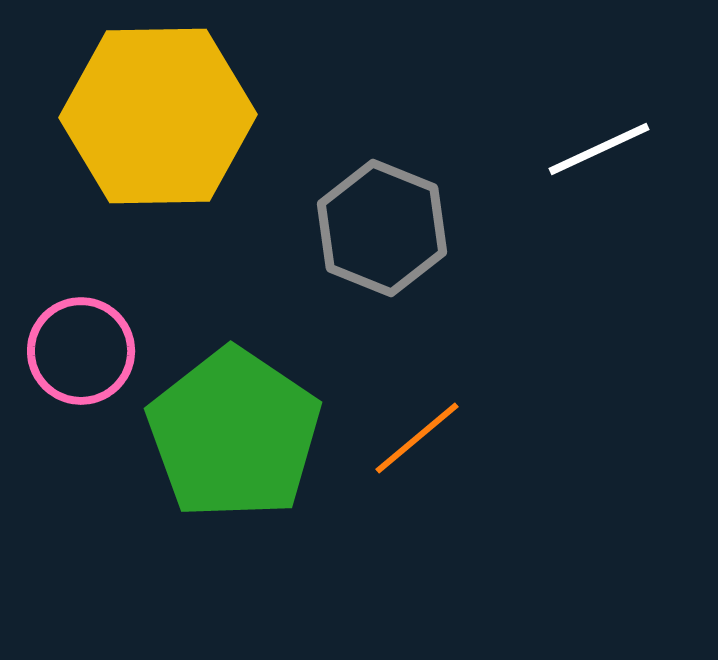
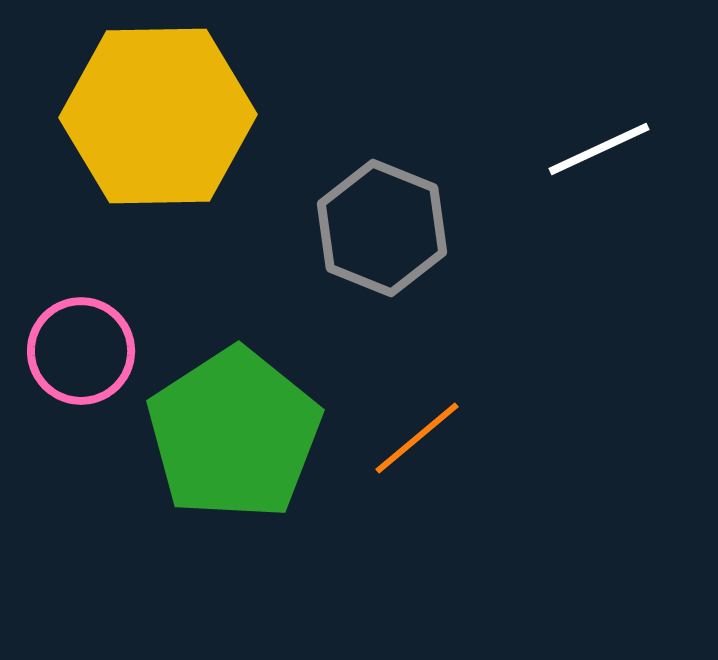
green pentagon: rotated 5 degrees clockwise
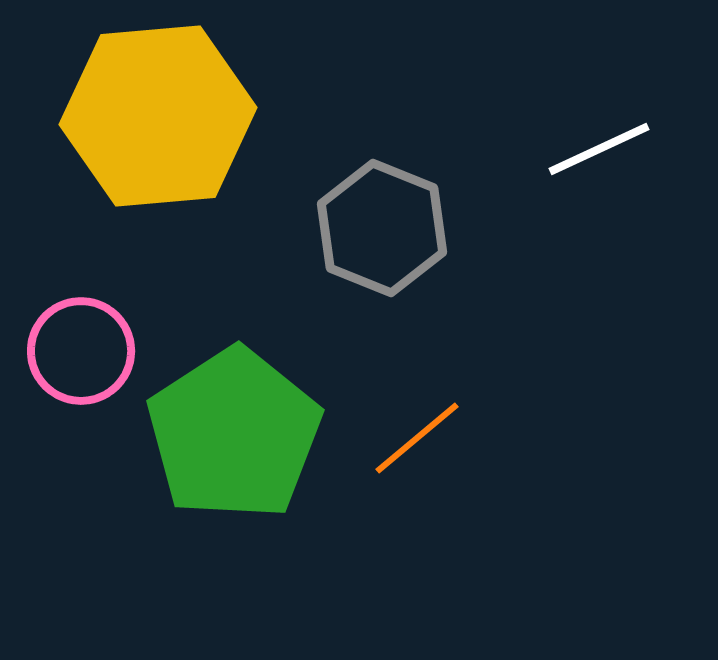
yellow hexagon: rotated 4 degrees counterclockwise
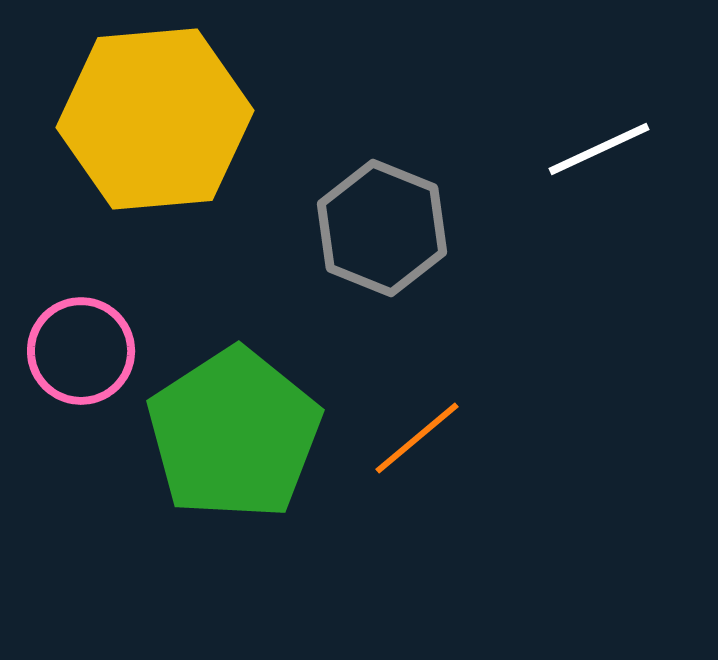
yellow hexagon: moved 3 px left, 3 px down
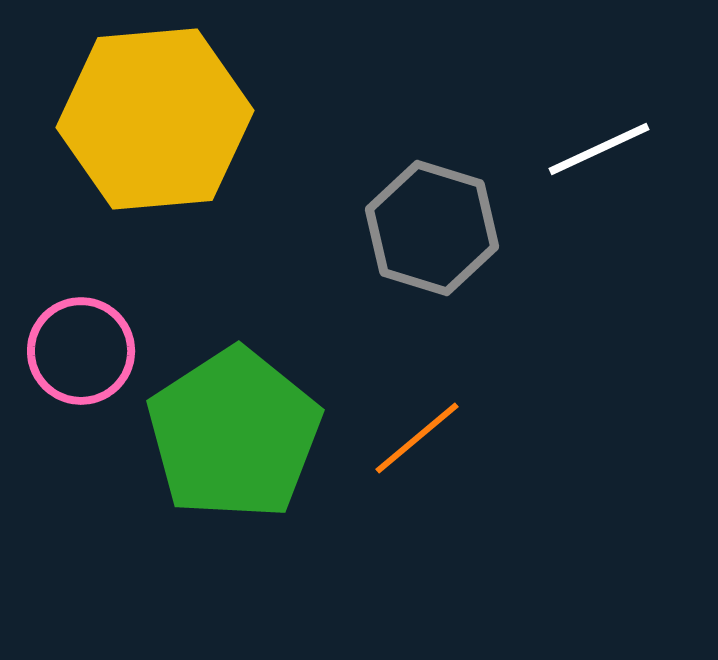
gray hexagon: moved 50 px right; rotated 5 degrees counterclockwise
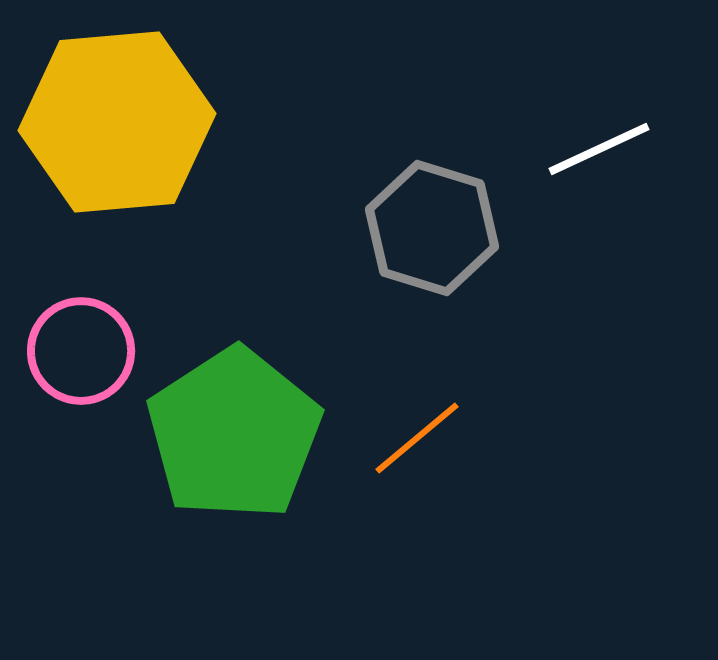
yellow hexagon: moved 38 px left, 3 px down
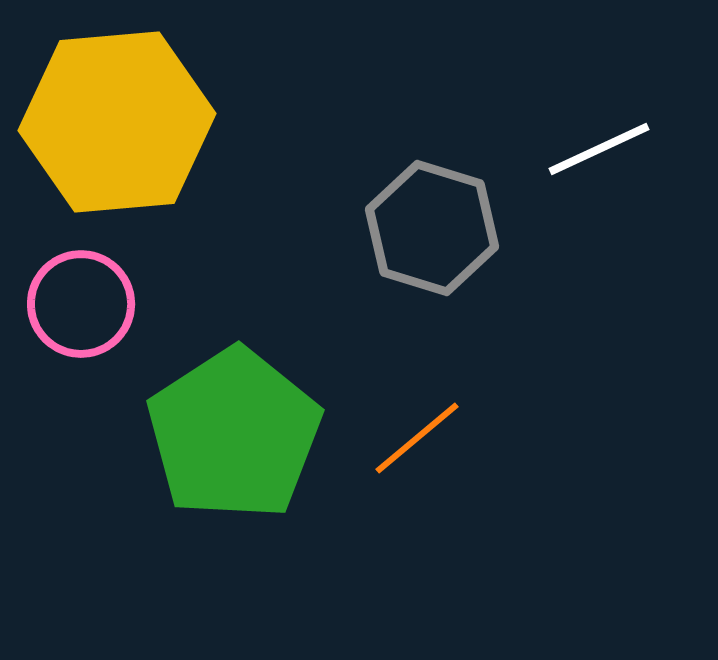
pink circle: moved 47 px up
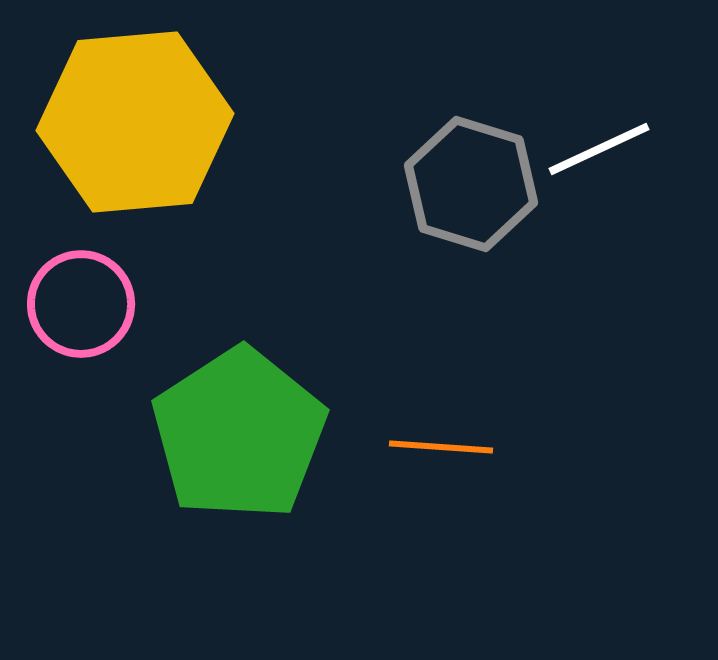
yellow hexagon: moved 18 px right
gray hexagon: moved 39 px right, 44 px up
green pentagon: moved 5 px right
orange line: moved 24 px right, 9 px down; rotated 44 degrees clockwise
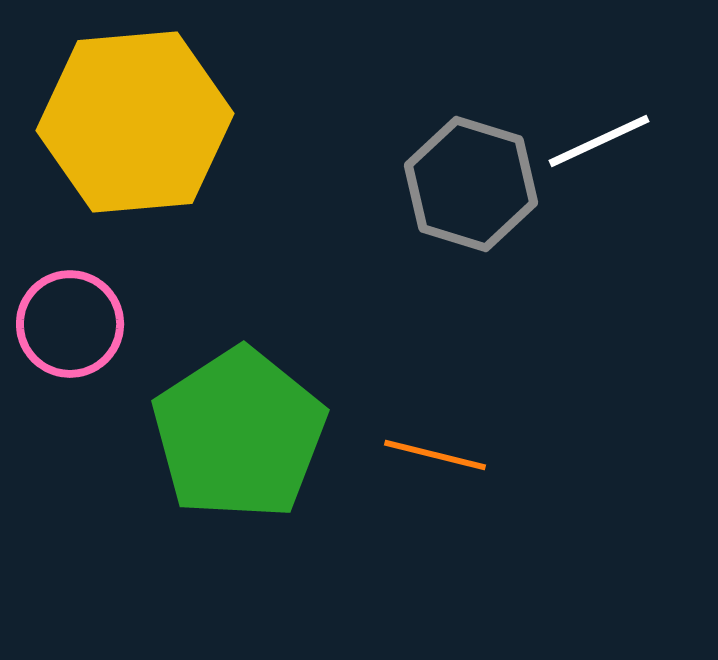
white line: moved 8 px up
pink circle: moved 11 px left, 20 px down
orange line: moved 6 px left, 8 px down; rotated 10 degrees clockwise
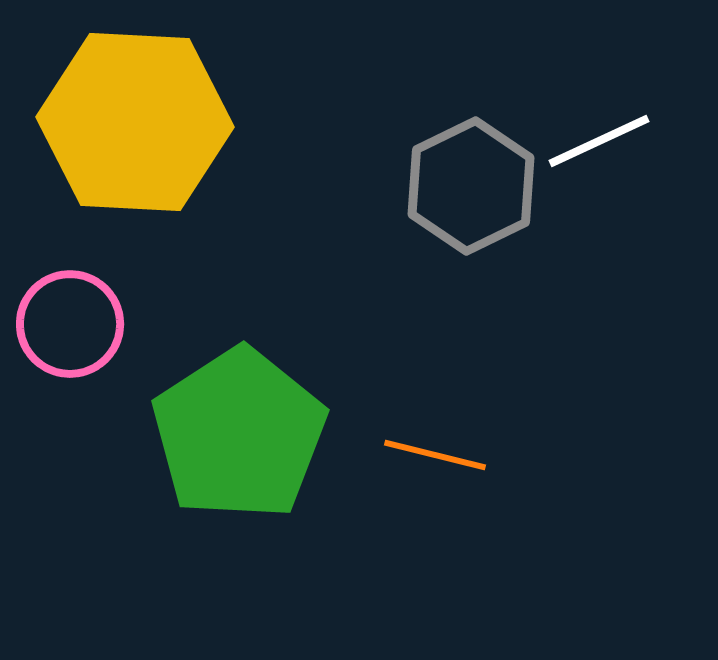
yellow hexagon: rotated 8 degrees clockwise
gray hexagon: moved 2 px down; rotated 17 degrees clockwise
